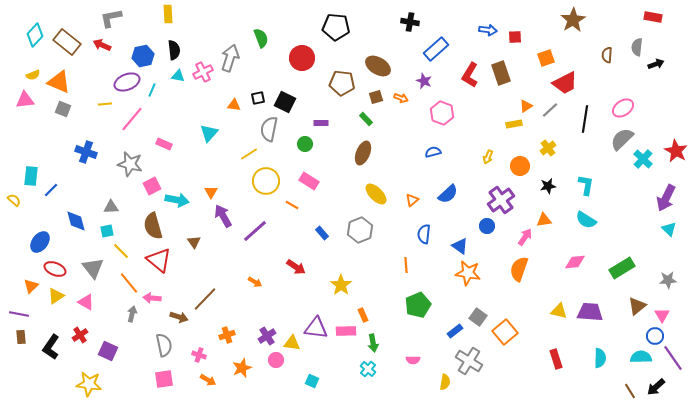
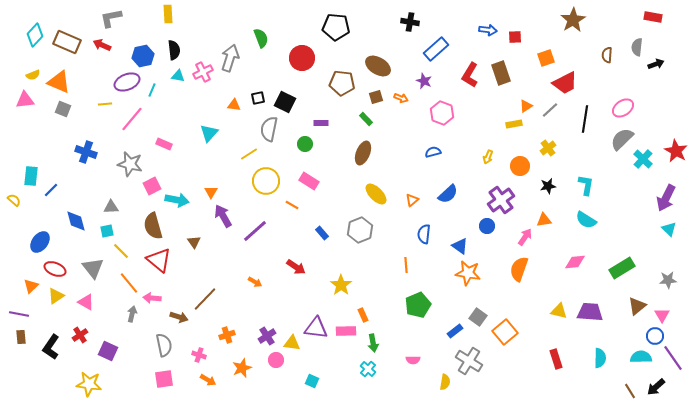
brown rectangle at (67, 42): rotated 16 degrees counterclockwise
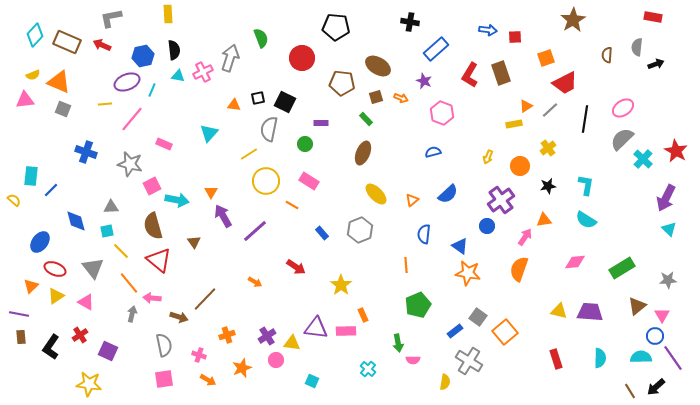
green arrow at (373, 343): moved 25 px right
